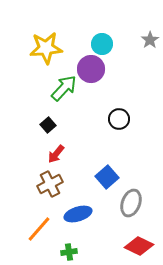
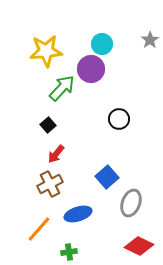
yellow star: moved 3 px down
green arrow: moved 2 px left
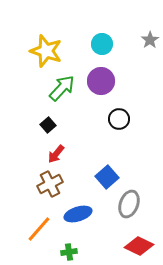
yellow star: rotated 24 degrees clockwise
purple circle: moved 10 px right, 12 px down
gray ellipse: moved 2 px left, 1 px down
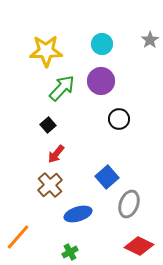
yellow star: rotated 20 degrees counterclockwise
brown cross: moved 1 px down; rotated 15 degrees counterclockwise
orange line: moved 21 px left, 8 px down
green cross: moved 1 px right; rotated 21 degrees counterclockwise
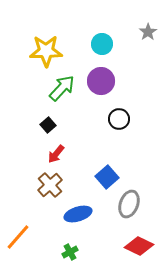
gray star: moved 2 px left, 8 px up
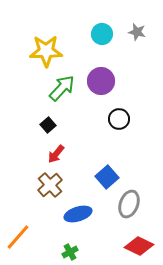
gray star: moved 11 px left; rotated 24 degrees counterclockwise
cyan circle: moved 10 px up
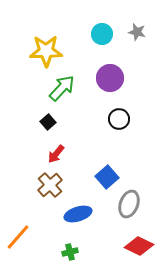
purple circle: moved 9 px right, 3 px up
black square: moved 3 px up
green cross: rotated 14 degrees clockwise
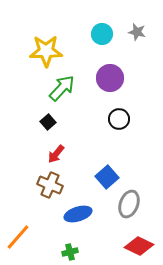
brown cross: rotated 25 degrees counterclockwise
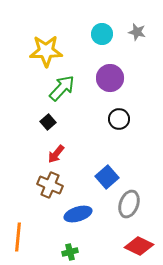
orange line: rotated 36 degrees counterclockwise
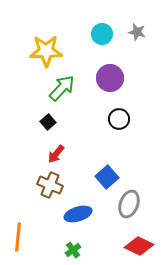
green cross: moved 3 px right, 2 px up; rotated 21 degrees counterclockwise
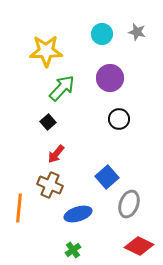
orange line: moved 1 px right, 29 px up
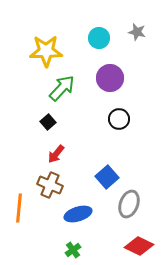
cyan circle: moved 3 px left, 4 px down
